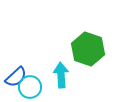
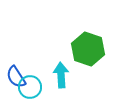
blue semicircle: rotated 100 degrees clockwise
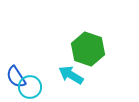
cyan arrow: moved 10 px right; rotated 55 degrees counterclockwise
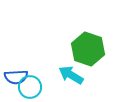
blue semicircle: rotated 60 degrees counterclockwise
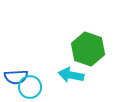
cyan arrow: rotated 20 degrees counterclockwise
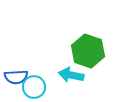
green hexagon: moved 2 px down
cyan circle: moved 4 px right
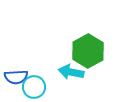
green hexagon: rotated 12 degrees clockwise
cyan arrow: moved 3 px up
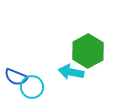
blue semicircle: rotated 25 degrees clockwise
cyan circle: moved 2 px left
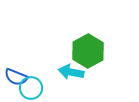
cyan circle: moved 1 px left, 1 px down
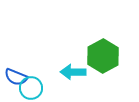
green hexagon: moved 15 px right, 5 px down
cyan arrow: moved 2 px right; rotated 10 degrees counterclockwise
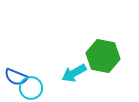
green hexagon: rotated 20 degrees counterclockwise
cyan arrow: moved 1 px right, 1 px down; rotated 30 degrees counterclockwise
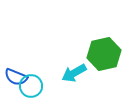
green hexagon: moved 1 px right, 2 px up; rotated 24 degrees counterclockwise
cyan circle: moved 2 px up
